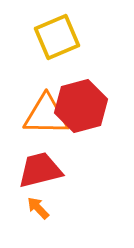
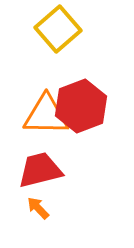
yellow square: moved 1 px right, 8 px up; rotated 18 degrees counterclockwise
red hexagon: rotated 6 degrees counterclockwise
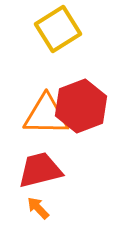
yellow square: rotated 9 degrees clockwise
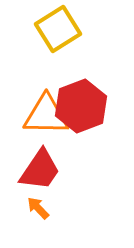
red trapezoid: rotated 138 degrees clockwise
